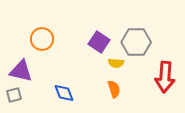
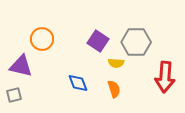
purple square: moved 1 px left, 1 px up
purple triangle: moved 5 px up
blue diamond: moved 14 px right, 10 px up
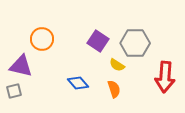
gray hexagon: moved 1 px left, 1 px down
yellow semicircle: moved 1 px right, 2 px down; rotated 28 degrees clockwise
blue diamond: rotated 20 degrees counterclockwise
gray square: moved 4 px up
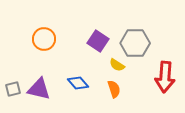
orange circle: moved 2 px right
purple triangle: moved 18 px right, 23 px down
gray square: moved 1 px left, 2 px up
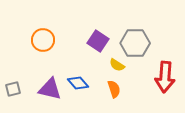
orange circle: moved 1 px left, 1 px down
purple triangle: moved 11 px right
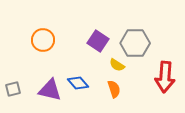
purple triangle: moved 1 px down
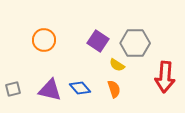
orange circle: moved 1 px right
blue diamond: moved 2 px right, 5 px down
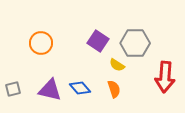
orange circle: moved 3 px left, 3 px down
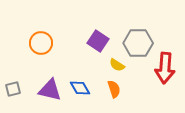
gray hexagon: moved 3 px right
red arrow: moved 9 px up
blue diamond: rotated 10 degrees clockwise
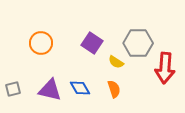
purple square: moved 6 px left, 2 px down
yellow semicircle: moved 1 px left, 3 px up
